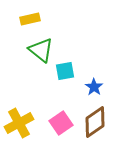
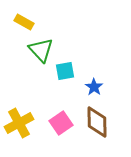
yellow rectangle: moved 6 px left, 3 px down; rotated 42 degrees clockwise
green triangle: rotated 8 degrees clockwise
brown diamond: moved 2 px right; rotated 56 degrees counterclockwise
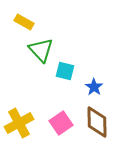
cyan square: rotated 24 degrees clockwise
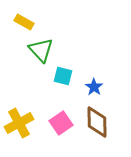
cyan square: moved 2 px left, 5 px down
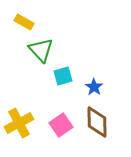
cyan square: rotated 30 degrees counterclockwise
pink square: moved 2 px down
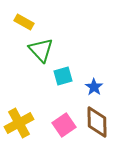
pink square: moved 3 px right
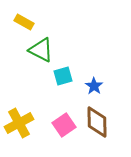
green triangle: rotated 20 degrees counterclockwise
blue star: moved 1 px up
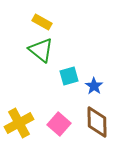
yellow rectangle: moved 18 px right
green triangle: rotated 12 degrees clockwise
cyan square: moved 6 px right
pink square: moved 5 px left, 1 px up; rotated 15 degrees counterclockwise
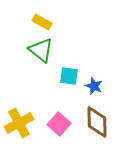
cyan square: rotated 24 degrees clockwise
blue star: rotated 12 degrees counterclockwise
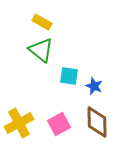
pink square: rotated 20 degrees clockwise
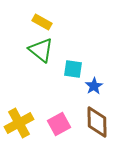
cyan square: moved 4 px right, 7 px up
blue star: rotated 18 degrees clockwise
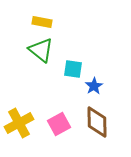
yellow rectangle: rotated 18 degrees counterclockwise
